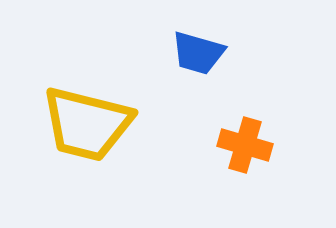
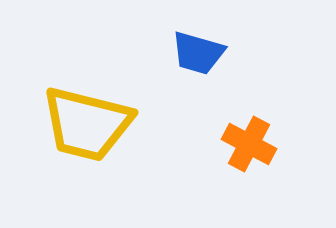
orange cross: moved 4 px right, 1 px up; rotated 12 degrees clockwise
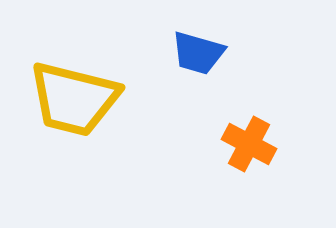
yellow trapezoid: moved 13 px left, 25 px up
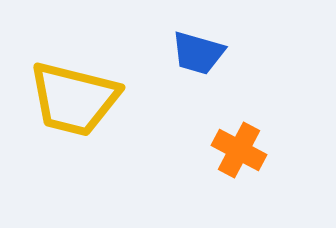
orange cross: moved 10 px left, 6 px down
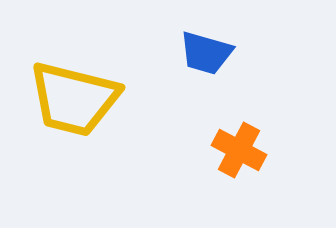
blue trapezoid: moved 8 px right
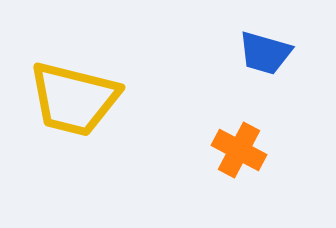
blue trapezoid: moved 59 px right
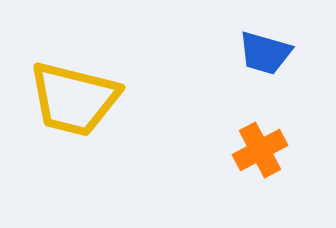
orange cross: moved 21 px right; rotated 34 degrees clockwise
